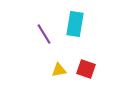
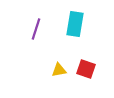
purple line: moved 8 px left, 5 px up; rotated 50 degrees clockwise
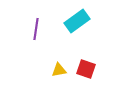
cyan rectangle: moved 2 px right, 3 px up; rotated 45 degrees clockwise
purple line: rotated 10 degrees counterclockwise
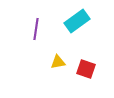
yellow triangle: moved 1 px left, 8 px up
